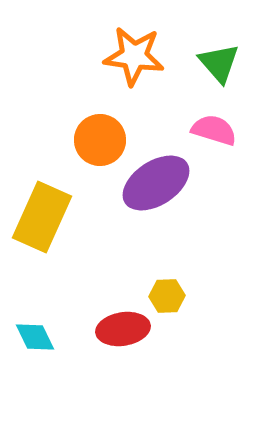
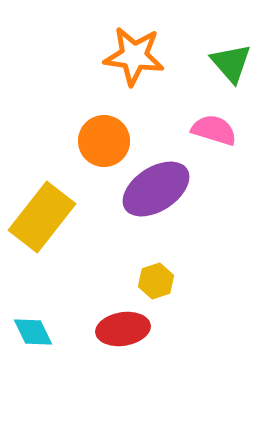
green triangle: moved 12 px right
orange circle: moved 4 px right, 1 px down
purple ellipse: moved 6 px down
yellow rectangle: rotated 14 degrees clockwise
yellow hexagon: moved 11 px left, 15 px up; rotated 16 degrees counterclockwise
cyan diamond: moved 2 px left, 5 px up
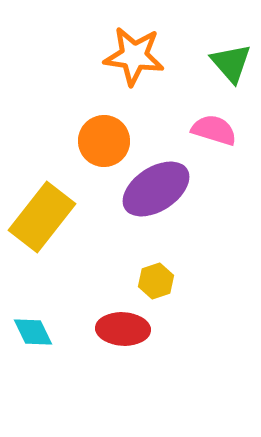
red ellipse: rotated 12 degrees clockwise
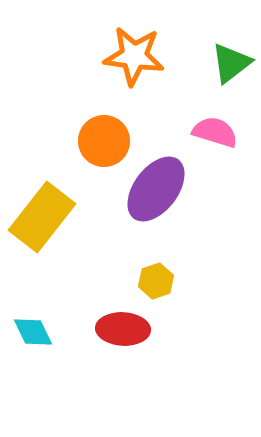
green triangle: rotated 33 degrees clockwise
pink semicircle: moved 1 px right, 2 px down
purple ellipse: rotated 20 degrees counterclockwise
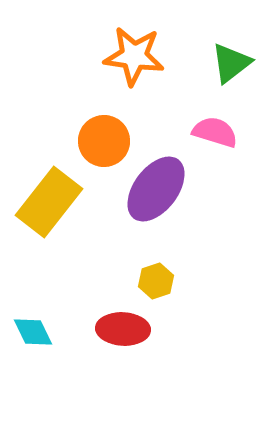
yellow rectangle: moved 7 px right, 15 px up
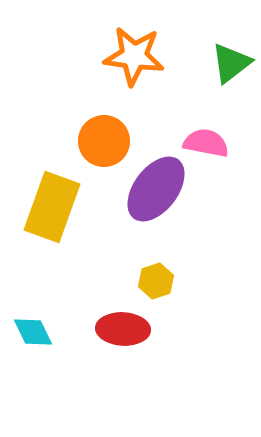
pink semicircle: moved 9 px left, 11 px down; rotated 6 degrees counterclockwise
yellow rectangle: moved 3 px right, 5 px down; rotated 18 degrees counterclockwise
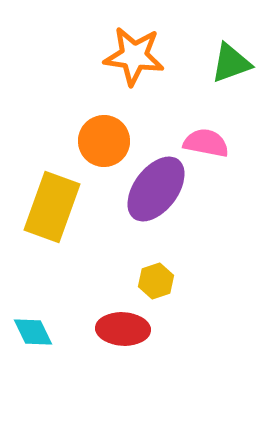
green triangle: rotated 18 degrees clockwise
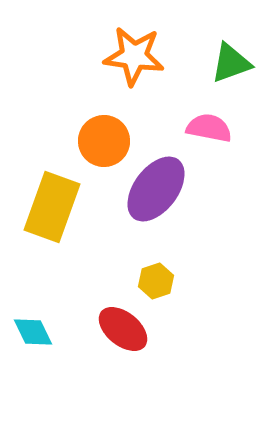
pink semicircle: moved 3 px right, 15 px up
red ellipse: rotated 36 degrees clockwise
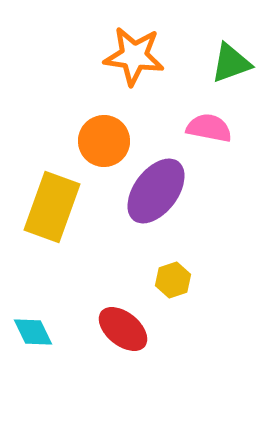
purple ellipse: moved 2 px down
yellow hexagon: moved 17 px right, 1 px up
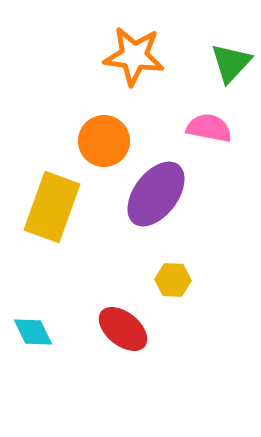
green triangle: rotated 27 degrees counterclockwise
purple ellipse: moved 3 px down
yellow hexagon: rotated 20 degrees clockwise
